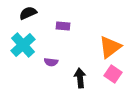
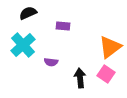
pink square: moved 7 px left
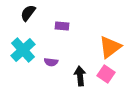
black semicircle: rotated 30 degrees counterclockwise
purple rectangle: moved 1 px left
cyan cross: moved 5 px down
black arrow: moved 2 px up
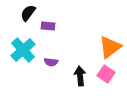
purple rectangle: moved 14 px left
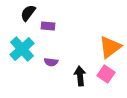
cyan cross: moved 1 px left, 1 px up
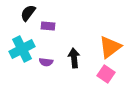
cyan cross: rotated 15 degrees clockwise
purple semicircle: moved 5 px left
black arrow: moved 6 px left, 18 px up
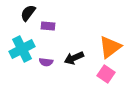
black arrow: rotated 108 degrees counterclockwise
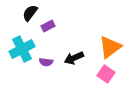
black semicircle: moved 2 px right
purple rectangle: rotated 32 degrees counterclockwise
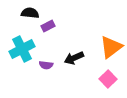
black semicircle: rotated 60 degrees clockwise
orange triangle: moved 1 px right
purple semicircle: moved 3 px down
pink square: moved 2 px right, 5 px down; rotated 12 degrees clockwise
